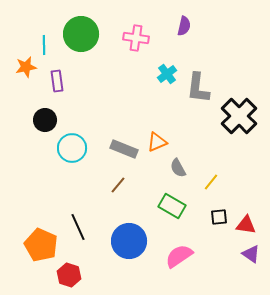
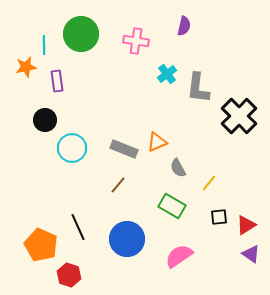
pink cross: moved 3 px down
yellow line: moved 2 px left, 1 px down
red triangle: rotated 40 degrees counterclockwise
blue circle: moved 2 px left, 2 px up
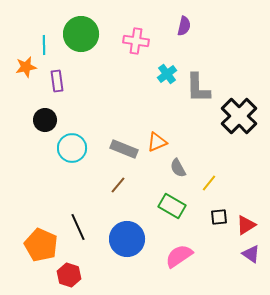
gray L-shape: rotated 8 degrees counterclockwise
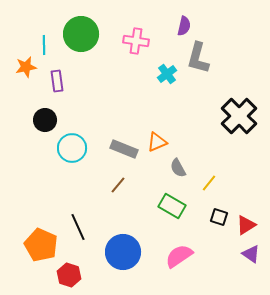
gray L-shape: moved 30 px up; rotated 16 degrees clockwise
black square: rotated 24 degrees clockwise
blue circle: moved 4 px left, 13 px down
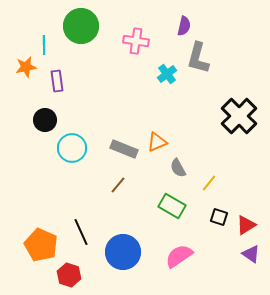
green circle: moved 8 px up
black line: moved 3 px right, 5 px down
